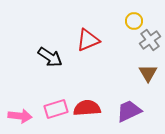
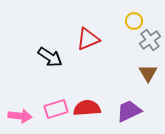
red triangle: moved 1 px up
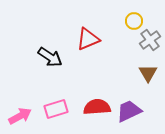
red semicircle: moved 10 px right, 1 px up
pink arrow: rotated 35 degrees counterclockwise
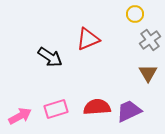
yellow circle: moved 1 px right, 7 px up
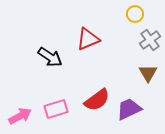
red semicircle: moved 7 px up; rotated 148 degrees clockwise
purple trapezoid: moved 2 px up
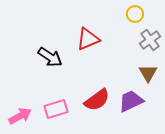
purple trapezoid: moved 2 px right, 8 px up
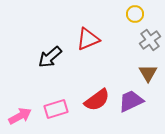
black arrow: rotated 105 degrees clockwise
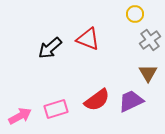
red triangle: rotated 45 degrees clockwise
black arrow: moved 9 px up
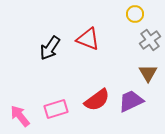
black arrow: rotated 15 degrees counterclockwise
pink arrow: rotated 100 degrees counterclockwise
